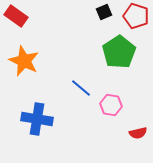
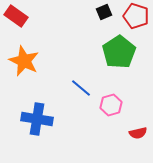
pink hexagon: rotated 25 degrees counterclockwise
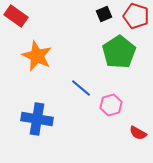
black square: moved 2 px down
orange star: moved 13 px right, 5 px up
red semicircle: rotated 42 degrees clockwise
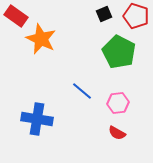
green pentagon: rotated 12 degrees counterclockwise
orange star: moved 4 px right, 17 px up
blue line: moved 1 px right, 3 px down
pink hexagon: moved 7 px right, 2 px up; rotated 10 degrees clockwise
red semicircle: moved 21 px left
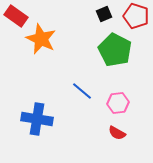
green pentagon: moved 4 px left, 2 px up
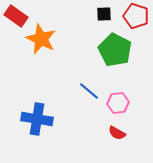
black square: rotated 21 degrees clockwise
blue line: moved 7 px right
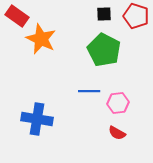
red rectangle: moved 1 px right
green pentagon: moved 11 px left
blue line: rotated 40 degrees counterclockwise
